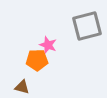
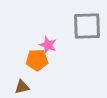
gray square: rotated 12 degrees clockwise
brown triangle: rotated 28 degrees counterclockwise
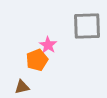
pink star: rotated 12 degrees clockwise
orange pentagon: rotated 20 degrees counterclockwise
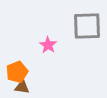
orange pentagon: moved 20 px left, 12 px down
brown triangle: rotated 21 degrees clockwise
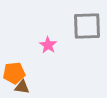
orange pentagon: moved 3 px left, 1 px down; rotated 15 degrees clockwise
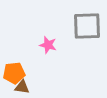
pink star: rotated 18 degrees counterclockwise
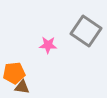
gray square: moved 1 px left, 5 px down; rotated 36 degrees clockwise
pink star: rotated 12 degrees counterclockwise
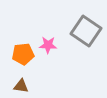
orange pentagon: moved 9 px right, 19 px up
brown triangle: moved 1 px left, 1 px up
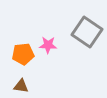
gray square: moved 1 px right, 1 px down
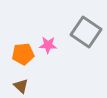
gray square: moved 1 px left
brown triangle: rotated 35 degrees clockwise
